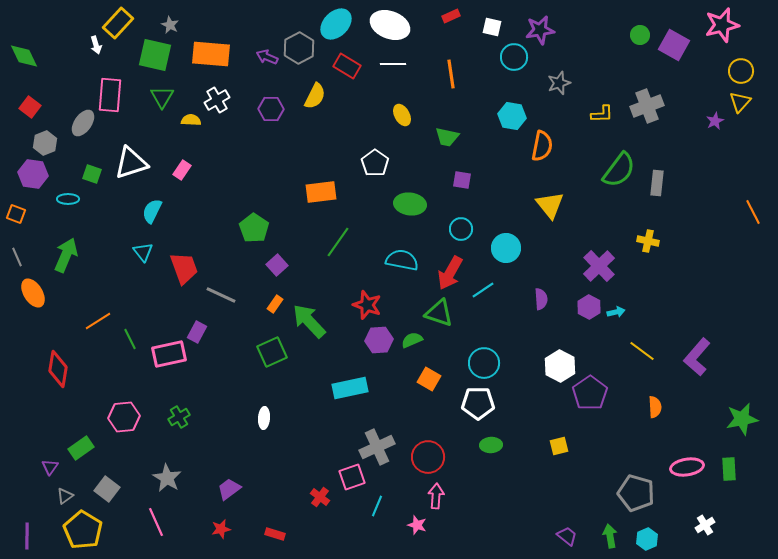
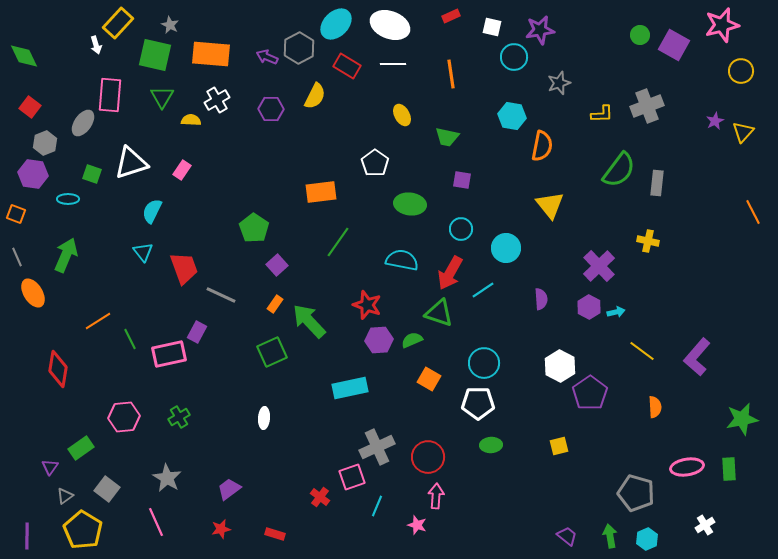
yellow triangle at (740, 102): moved 3 px right, 30 px down
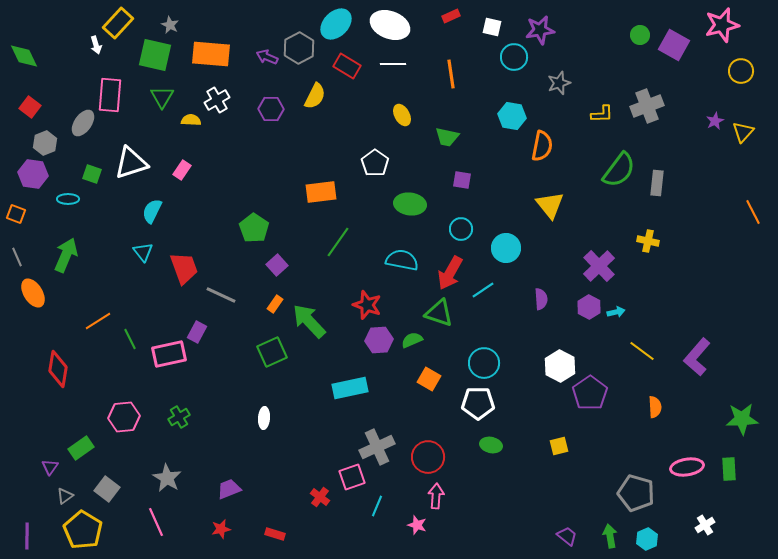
green star at (742, 419): rotated 8 degrees clockwise
green ellipse at (491, 445): rotated 15 degrees clockwise
purple trapezoid at (229, 489): rotated 15 degrees clockwise
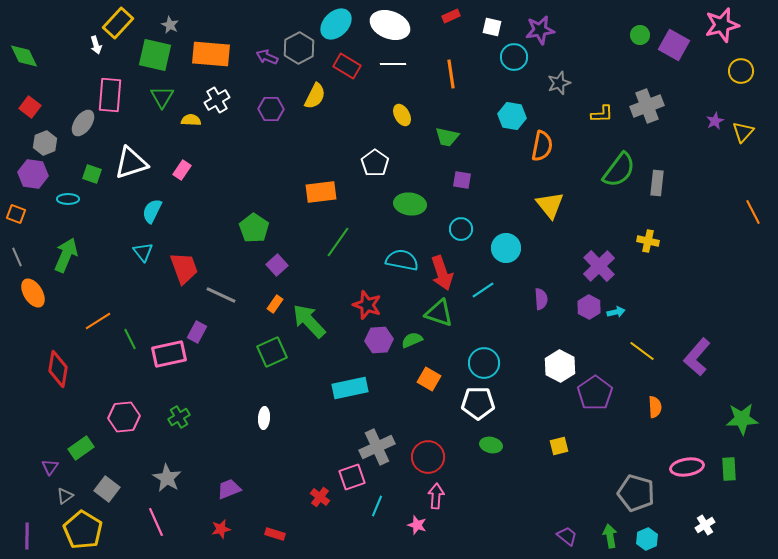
red arrow at (450, 273): moved 8 px left; rotated 48 degrees counterclockwise
purple pentagon at (590, 393): moved 5 px right
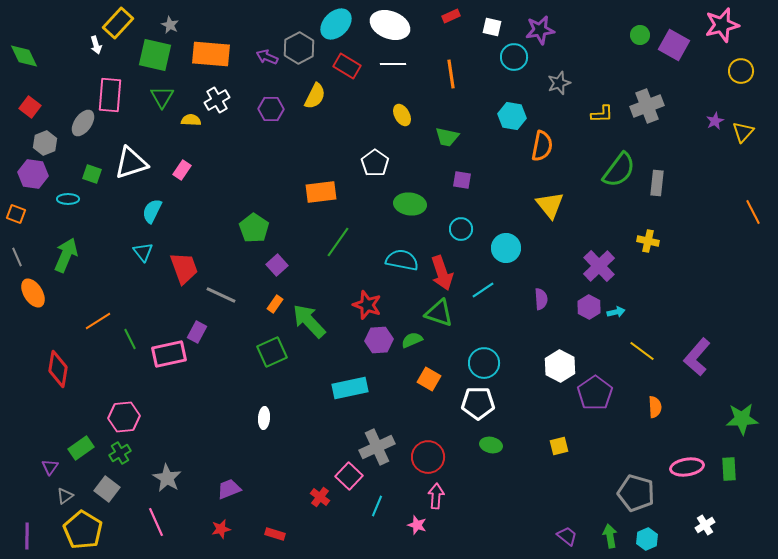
green cross at (179, 417): moved 59 px left, 36 px down
pink square at (352, 477): moved 3 px left, 1 px up; rotated 28 degrees counterclockwise
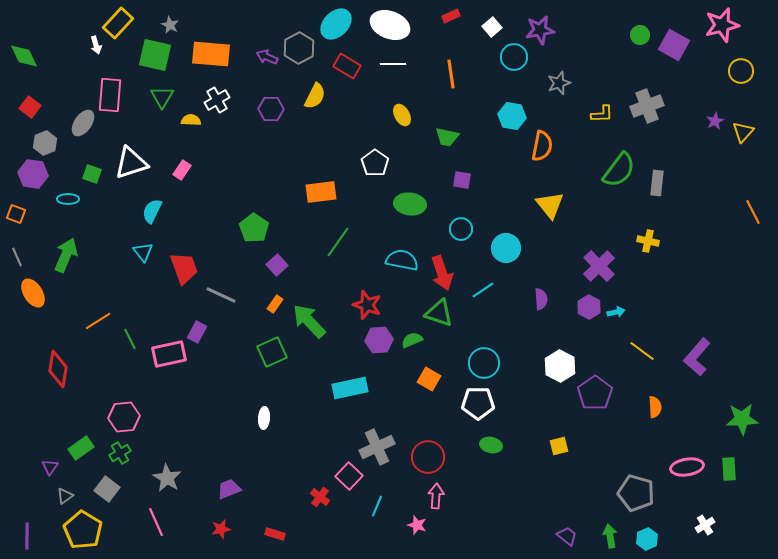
white square at (492, 27): rotated 36 degrees clockwise
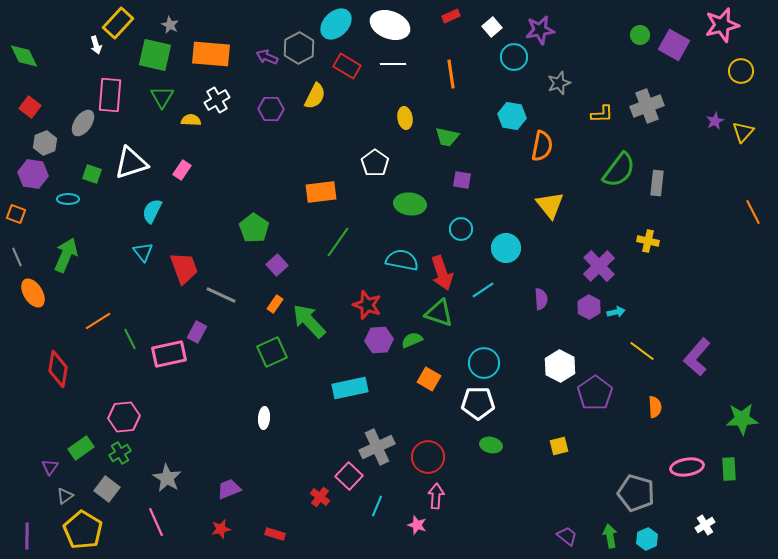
yellow ellipse at (402, 115): moved 3 px right, 3 px down; rotated 20 degrees clockwise
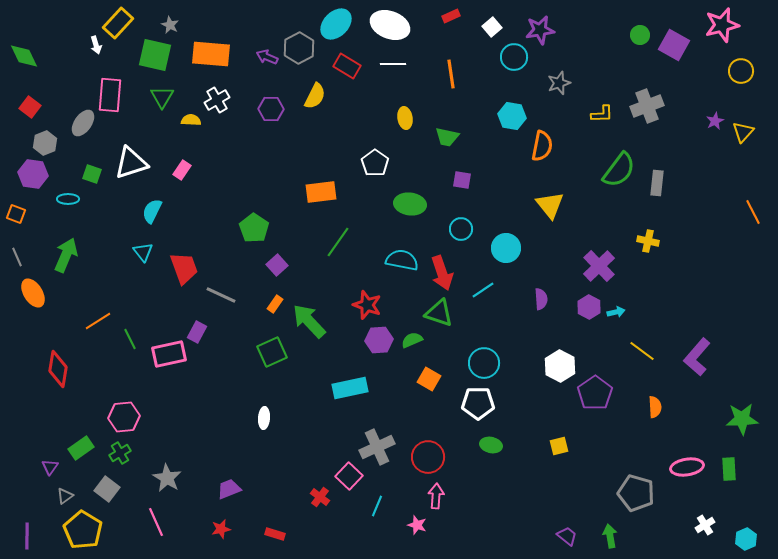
cyan hexagon at (647, 539): moved 99 px right
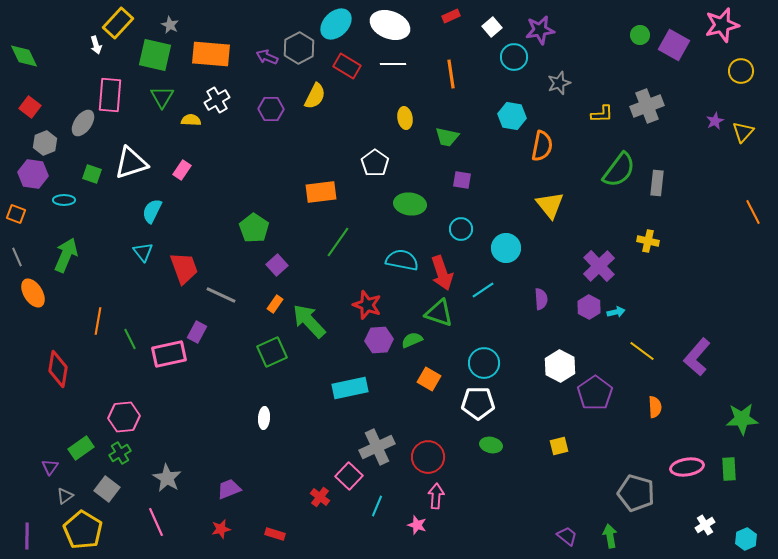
cyan ellipse at (68, 199): moved 4 px left, 1 px down
orange line at (98, 321): rotated 48 degrees counterclockwise
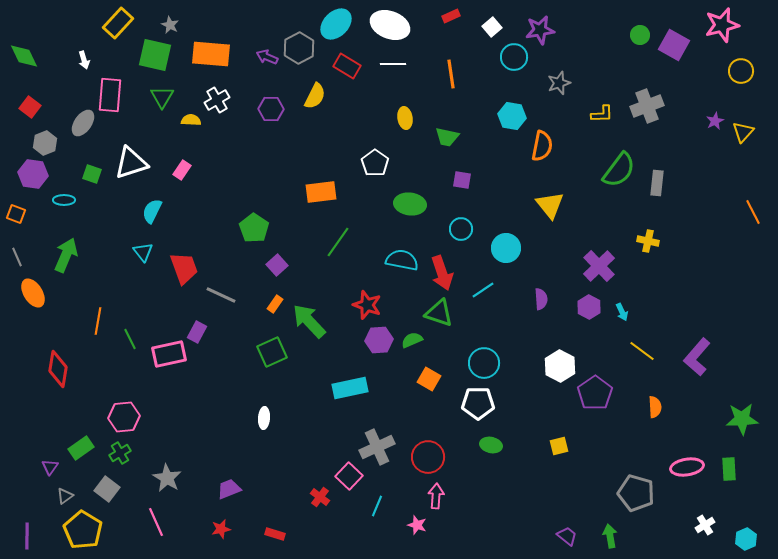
white arrow at (96, 45): moved 12 px left, 15 px down
cyan arrow at (616, 312): moved 6 px right; rotated 78 degrees clockwise
